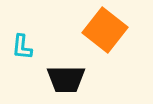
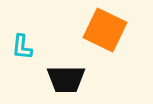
orange square: rotated 12 degrees counterclockwise
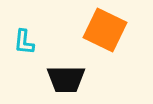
cyan L-shape: moved 2 px right, 5 px up
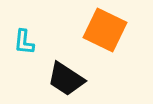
black trapezoid: rotated 33 degrees clockwise
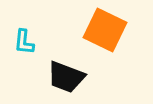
black trapezoid: moved 2 px up; rotated 12 degrees counterclockwise
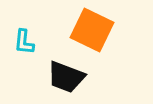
orange square: moved 13 px left
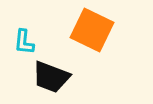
black trapezoid: moved 15 px left
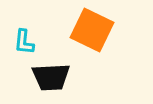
black trapezoid: rotated 24 degrees counterclockwise
